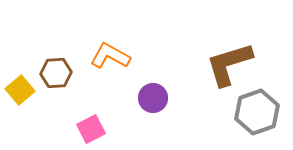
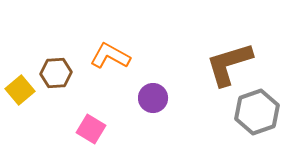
pink square: rotated 32 degrees counterclockwise
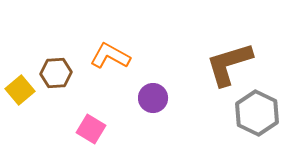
gray hexagon: moved 1 px down; rotated 15 degrees counterclockwise
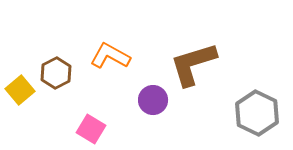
brown L-shape: moved 36 px left
brown hexagon: rotated 24 degrees counterclockwise
purple circle: moved 2 px down
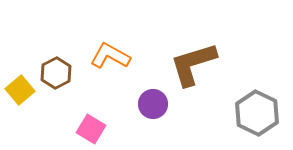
purple circle: moved 4 px down
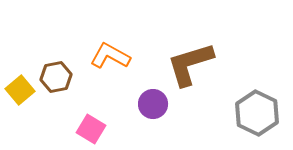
brown L-shape: moved 3 px left
brown hexagon: moved 4 px down; rotated 16 degrees clockwise
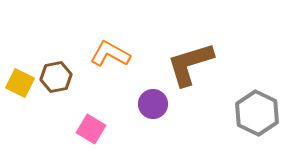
orange L-shape: moved 2 px up
yellow square: moved 7 px up; rotated 24 degrees counterclockwise
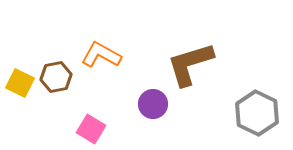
orange L-shape: moved 9 px left, 1 px down
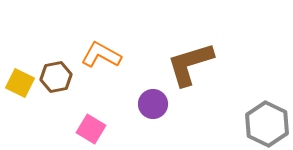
gray hexagon: moved 10 px right, 11 px down
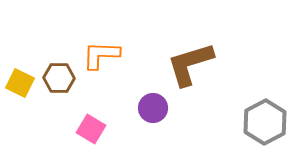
orange L-shape: rotated 27 degrees counterclockwise
brown hexagon: moved 3 px right, 1 px down; rotated 12 degrees clockwise
purple circle: moved 4 px down
gray hexagon: moved 2 px left, 2 px up; rotated 6 degrees clockwise
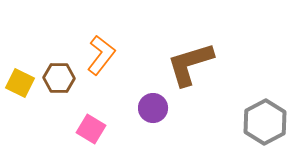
orange L-shape: rotated 126 degrees clockwise
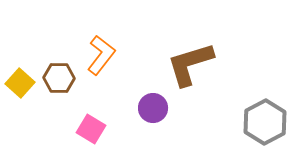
yellow square: rotated 16 degrees clockwise
